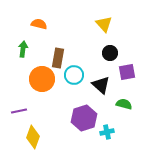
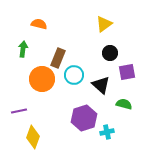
yellow triangle: rotated 36 degrees clockwise
brown rectangle: rotated 12 degrees clockwise
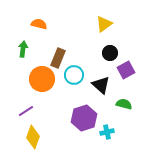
purple square: moved 1 px left, 2 px up; rotated 18 degrees counterclockwise
purple line: moved 7 px right; rotated 21 degrees counterclockwise
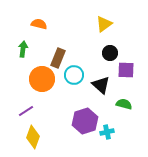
purple square: rotated 30 degrees clockwise
purple hexagon: moved 1 px right, 3 px down
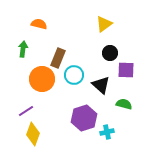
purple hexagon: moved 1 px left, 3 px up
yellow diamond: moved 3 px up
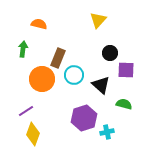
yellow triangle: moved 6 px left, 4 px up; rotated 12 degrees counterclockwise
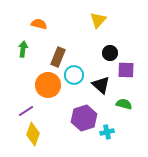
brown rectangle: moved 1 px up
orange circle: moved 6 px right, 6 px down
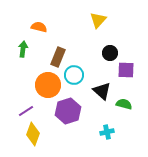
orange semicircle: moved 3 px down
black triangle: moved 1 px right, 6 px down
purple hexagon: moved 16 px left, 7 px up
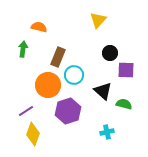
black triangle: moved 1 px right
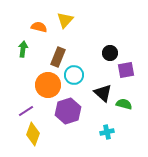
yellow triangle: moved 33 px left
purple square: rotated 12 degrees counterclockwise
black triangle: moved 2 px down
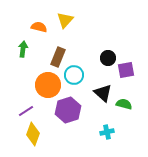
black circle: moved 2 px left, 5 px down
purple hexagon: moved 1 px up
